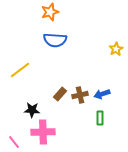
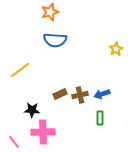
brown rectangle: rotated 24 degrees clockwise
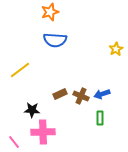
brown cross: moved 1 px right, 1 px down; rotated 35 degrees clockwise
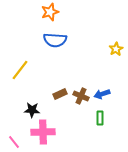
yellow line: rotated 15 degrees counterclockwise
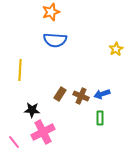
orange star: moved 1 px right
yellow line: rotated 35 degrees counterclockwise
brown rectangle: rotated 32 degrees counterclockwise
pink cross: rotated 25 degrees counterclockwise
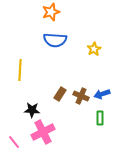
yellow star: moved 22 px left
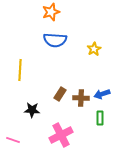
brown cross: moved 2 px down; rotated 21 degrees counterclockwise
pink cross: moved 18 px right, 3 px down
pink line: moved 1 px left, 2 px up; rotated 32 degrees counterclockwise
